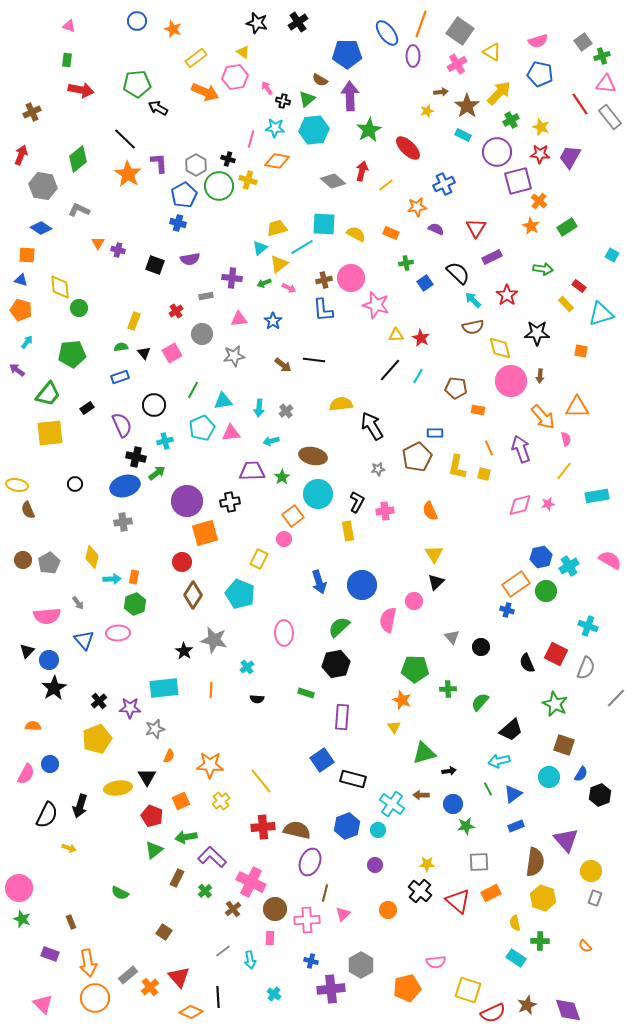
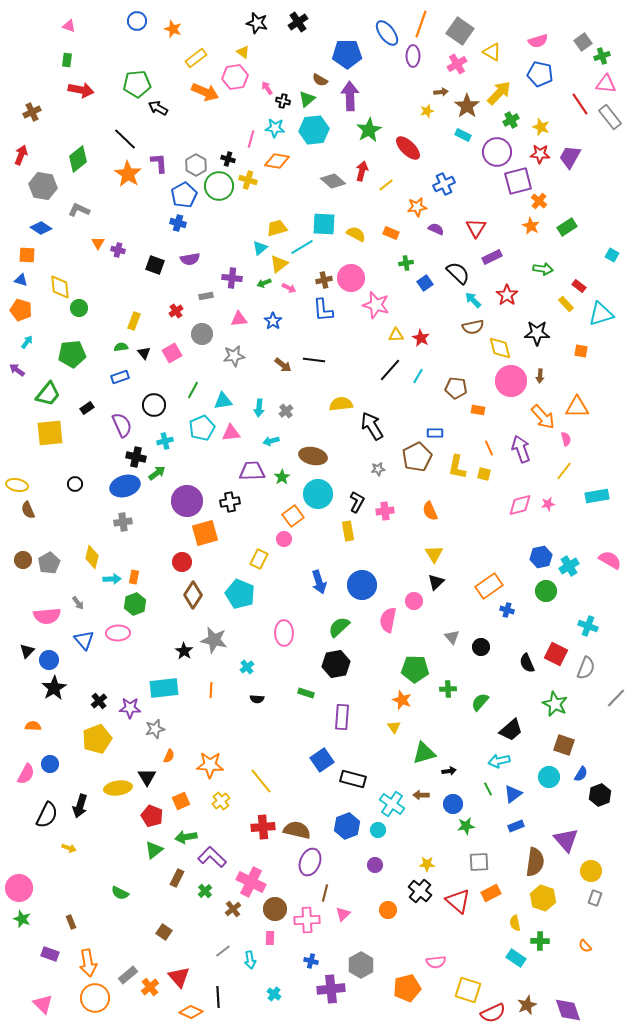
orange rectangle at (516, 584): moved 27 px left, 2 px down
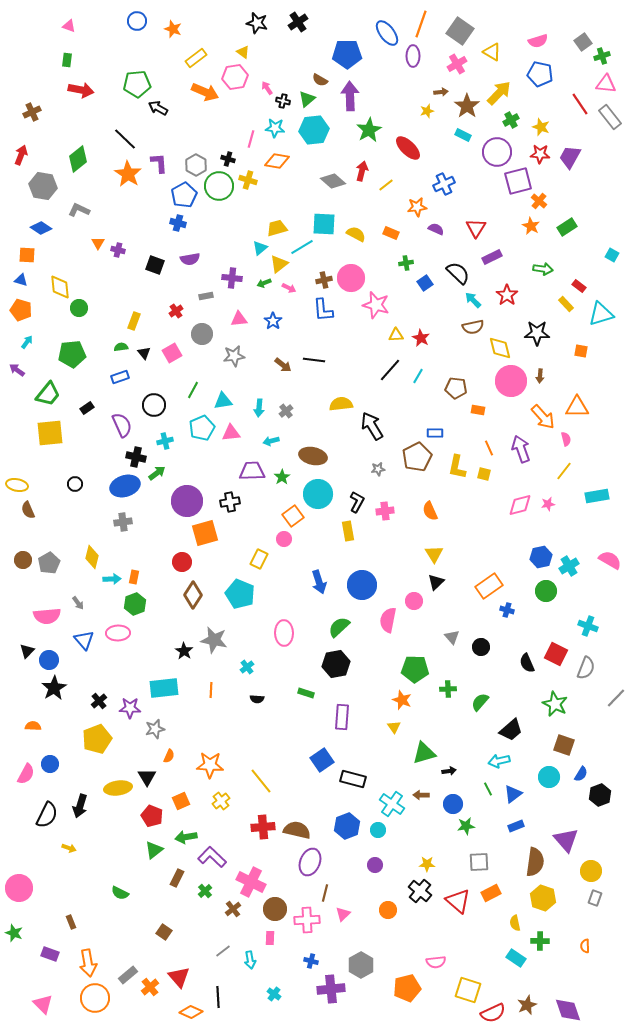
green star at (22, 919): moved 8 px left, 14 px down
orange semicircle at (585, 946): rotated 40 degrees clockwise
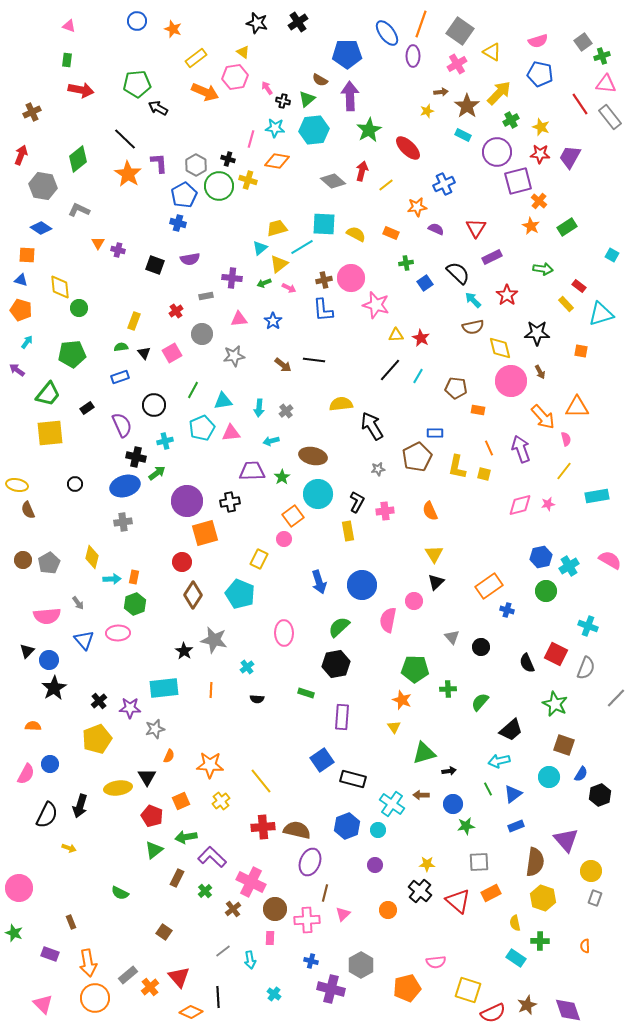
brown arrow at (540, 376): moved 4 px up; rotated 32 degrees counterclockwise
purple cross at (331, 989): rotated 20 degrees clockwise
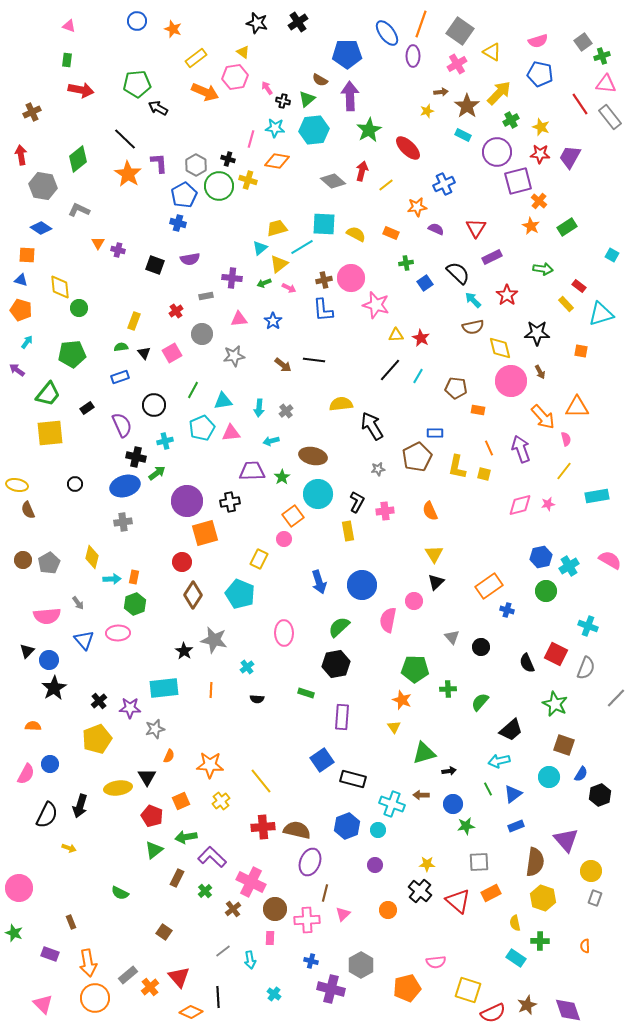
red arrow at (21, 155): rotated 30 degrees counterclockwise
cyan cross at (392, 804): rotated 15 degrees counterclockwise
